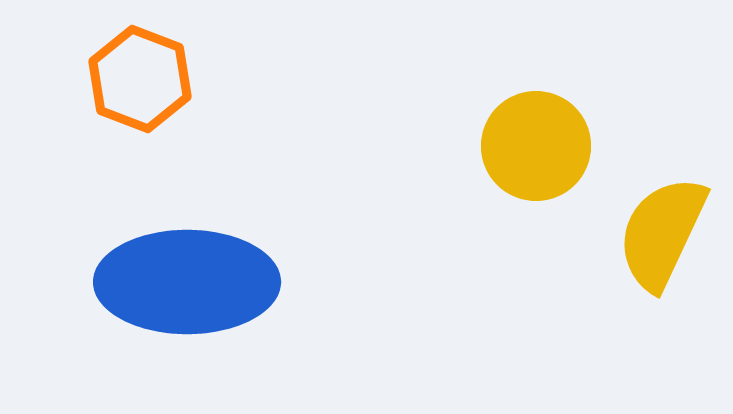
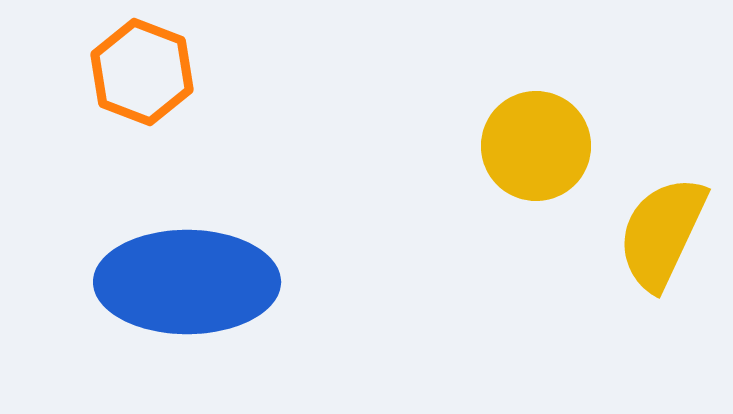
orange hexagon: moved 2 px right, 7 px up
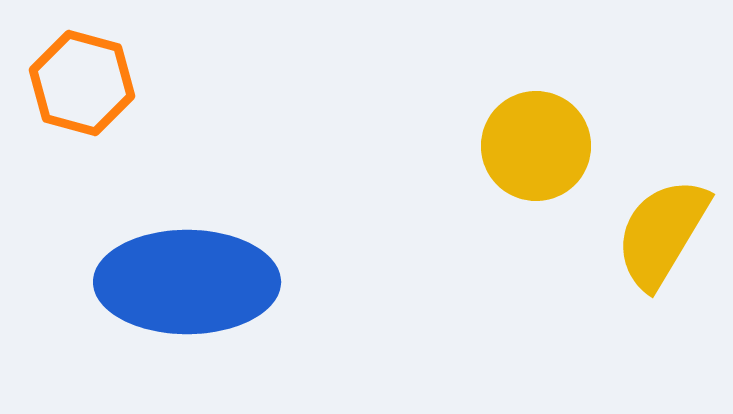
orange hexagon: moved 60 px left, 11 px down; rotated 6 degrees counterclockwise
yellow semicircle: rotated 6 degrees clockwise
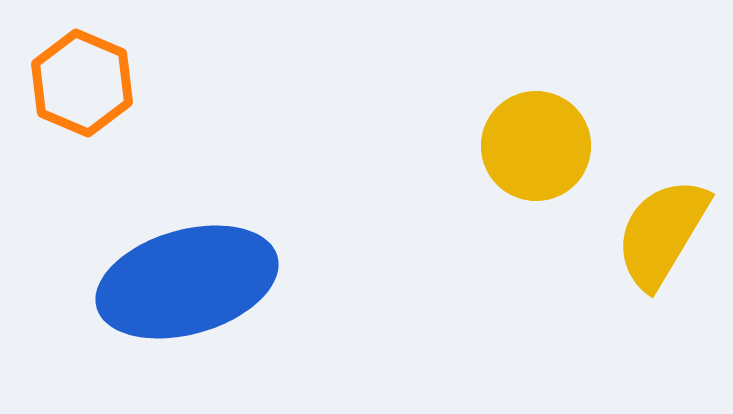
orange hexagon: rotated 8 degrees clockwise
blue ellipse: rotated 16 degrees counterclockwise
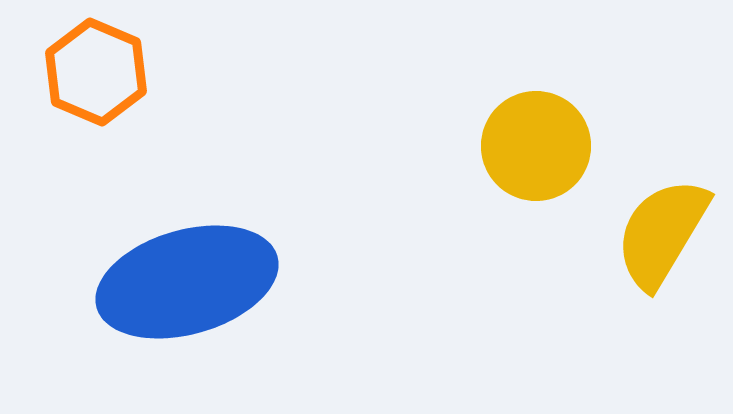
orange hexagon: moved 14 px right, 11 px up
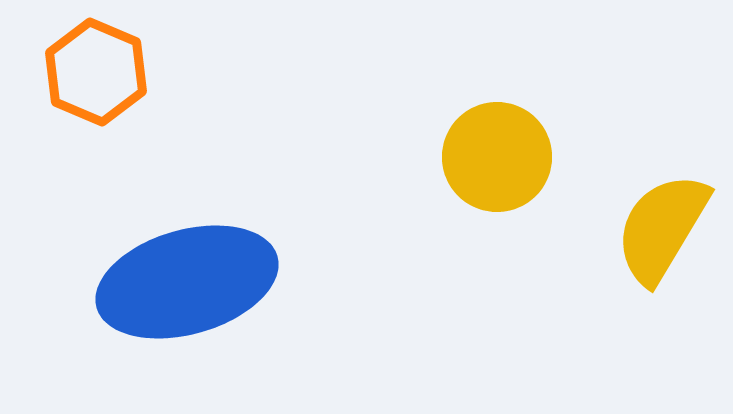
yellow circle: moved 39 px left, 11 px down
yellow semicircle: moved 5 px up
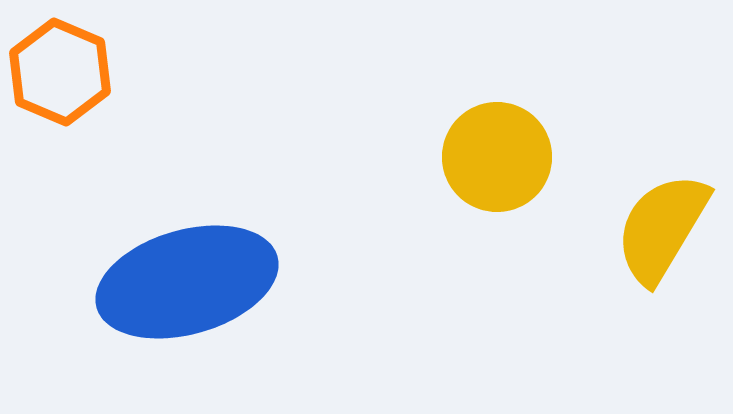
orange hexagon: moved 36 px left
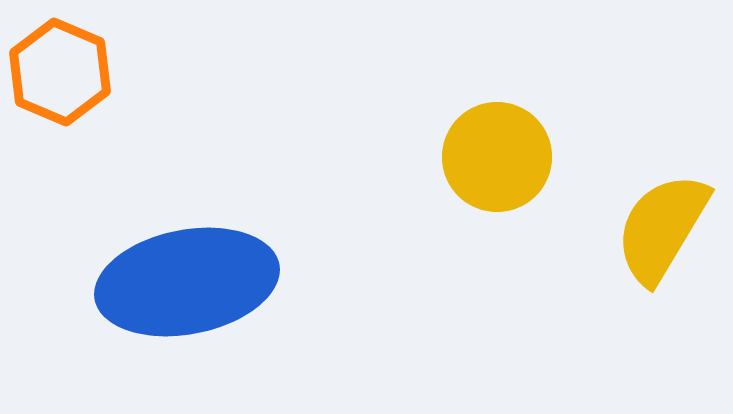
blue ellipse: rotated 5 degrees clockwise
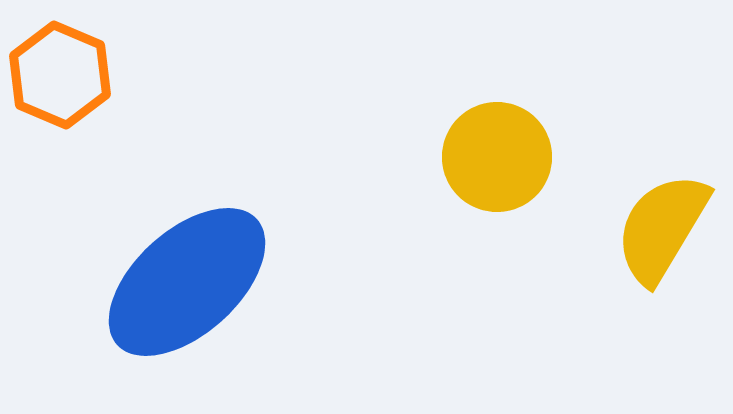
orange hexagon: moved 3 px down
blue ellipse: rotated 31 degrees counterclockwise
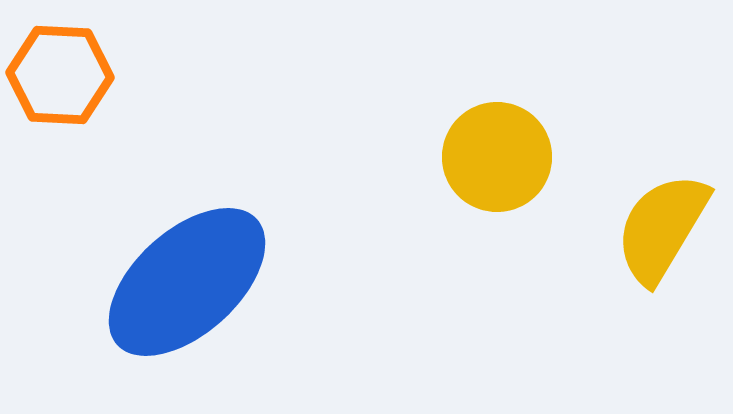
orange hexagon: rotated 20 degrees counterclockwise
